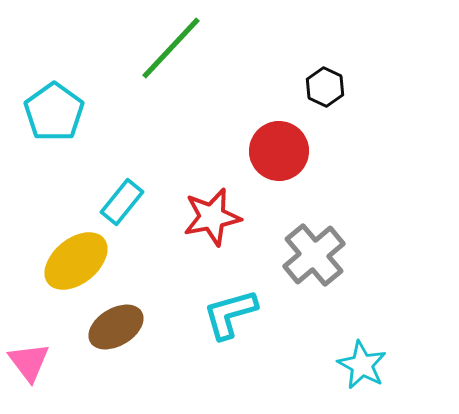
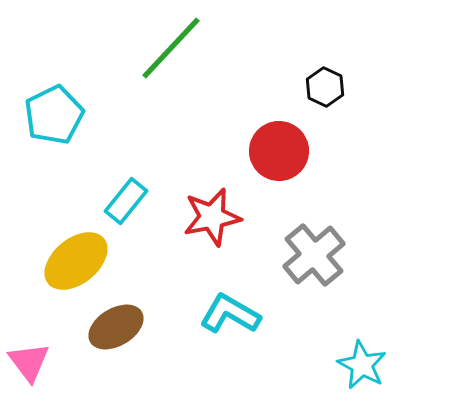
cyan pentagon: moved 3 px down; rotated 10 degrees clockwise
cyan rectangle: moved 4 px right, 1 px up
cyan L-shape: rotated 46 degrees clockwise
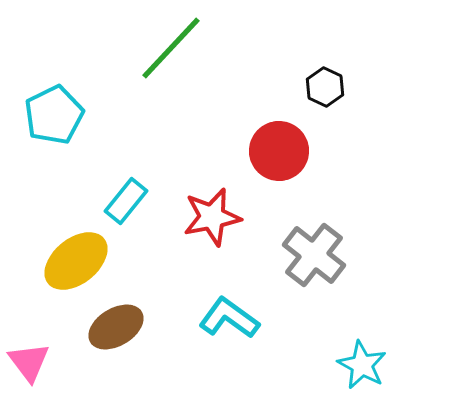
gray cross: rotated 12 degrees counterclockwise
cyan L-shape: moved 1 px left, 4 px down; rotated 6 degrees clockwise
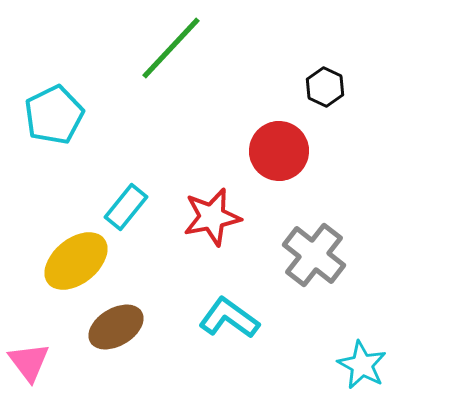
cyan rectangle: moved 6 px down
